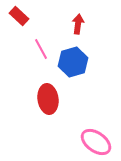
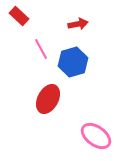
red arrow: rotated 72 degrees clockwise
red ellipse: rotated 36 degrees clockwise
pink ellipse: moved 6 px up
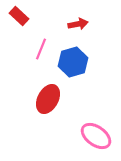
pink line: rotated 50 degrees clockwise
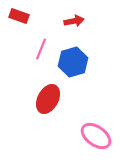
red rectangle: rotated 24 degrees counterclockwise
red arrow: moved 4 px left, 3 px up
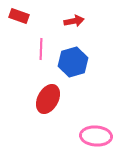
pink line: rotated 20 degrees counterclockwise
pink ellipse: rotated 32 degrees counterclockwise
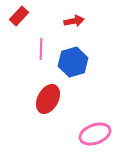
red rectangle: rotated 66 degrees counterclockwise
pink ellipse: moved 1 px left, 2 px up; rotated 24 degrees counterclockwise
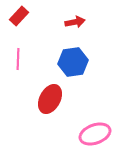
red arrow: moved 1 px right, 1 px down
pink line: moved 23 px left, 10 px down
blue hexagon: rotated 8 degrees clockwise
red ellipse: moved 2 px right
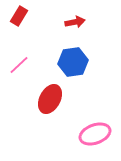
red rectangle: rotated 12 degrees counterclockwise
pink line: moved 1 px right, 6 px down; rotated 45 degrees clockwise
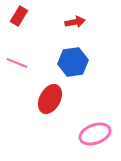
pink line: moved 2 px left, 2 px up; rotated 65 degrees clockwise
